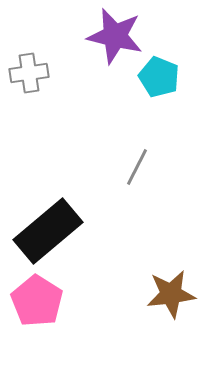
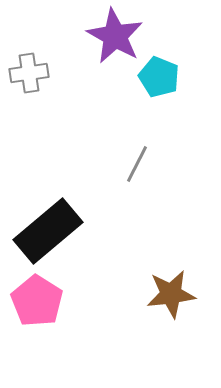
purple star: rotated 16 degrees clockwise
gray line: moved 3 px up
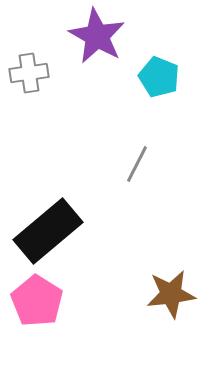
purple star: moved 18 px left
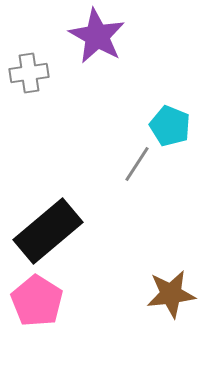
cyan pentagon: moved 11 px right, 49 px down
gray line: rotated 6 degrees clockwise
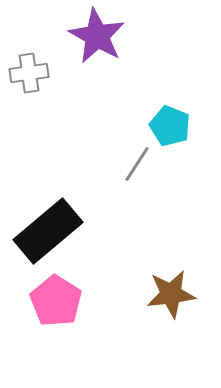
pink pentagon: moved 19 px right
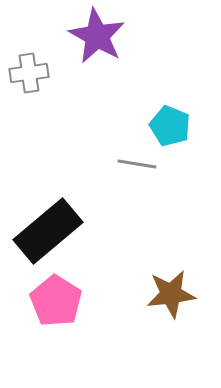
gray line: rotated 66 degrees clockwise
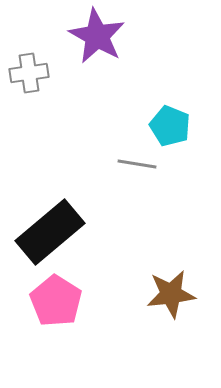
black rectangle: moved 2 px right, 1 px down
